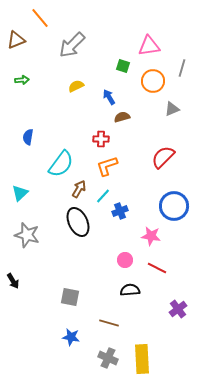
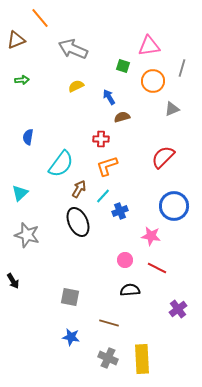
gray arrow: moved 1 px right, 4 px down; rotated 68 degrees clockwise
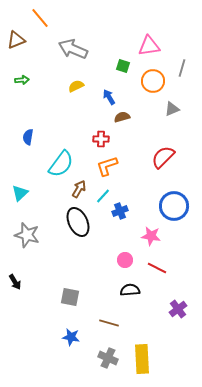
black arrow: moved 2 px right, 1 px down
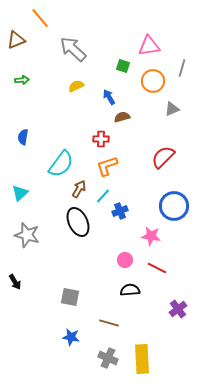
gray arrow: rotated 20 degrees clockwise
blue semicircle: moved 5 px left
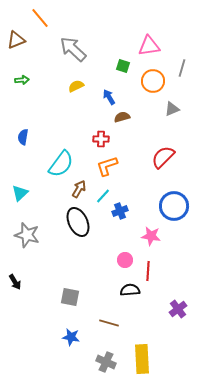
red line: moved 9 px left, 3 px down; rotated 66 degrees clockwise
gray cross: moved 2 px left, 4 px down
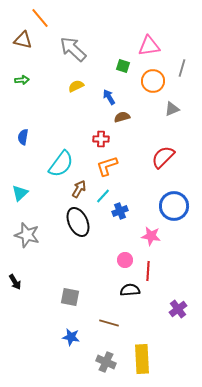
brown triangle: moved 7 px right; rotated 36 degrees clockwise
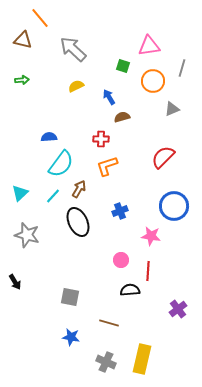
blue semicircle: moved 26 px right; rotated 77 degrees clockwise
cyan line: moved 50 px left
pink circle: moved 4 px left
yellow rectangle: rotated 16 degrees clockwise
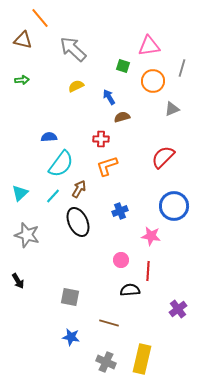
black arrow: moved 3 px right, 1 px up
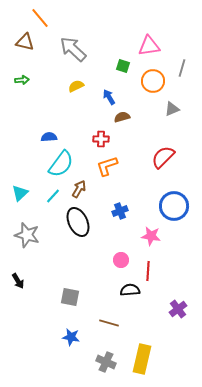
brown triangle: moved 2 px right, 2 px down
